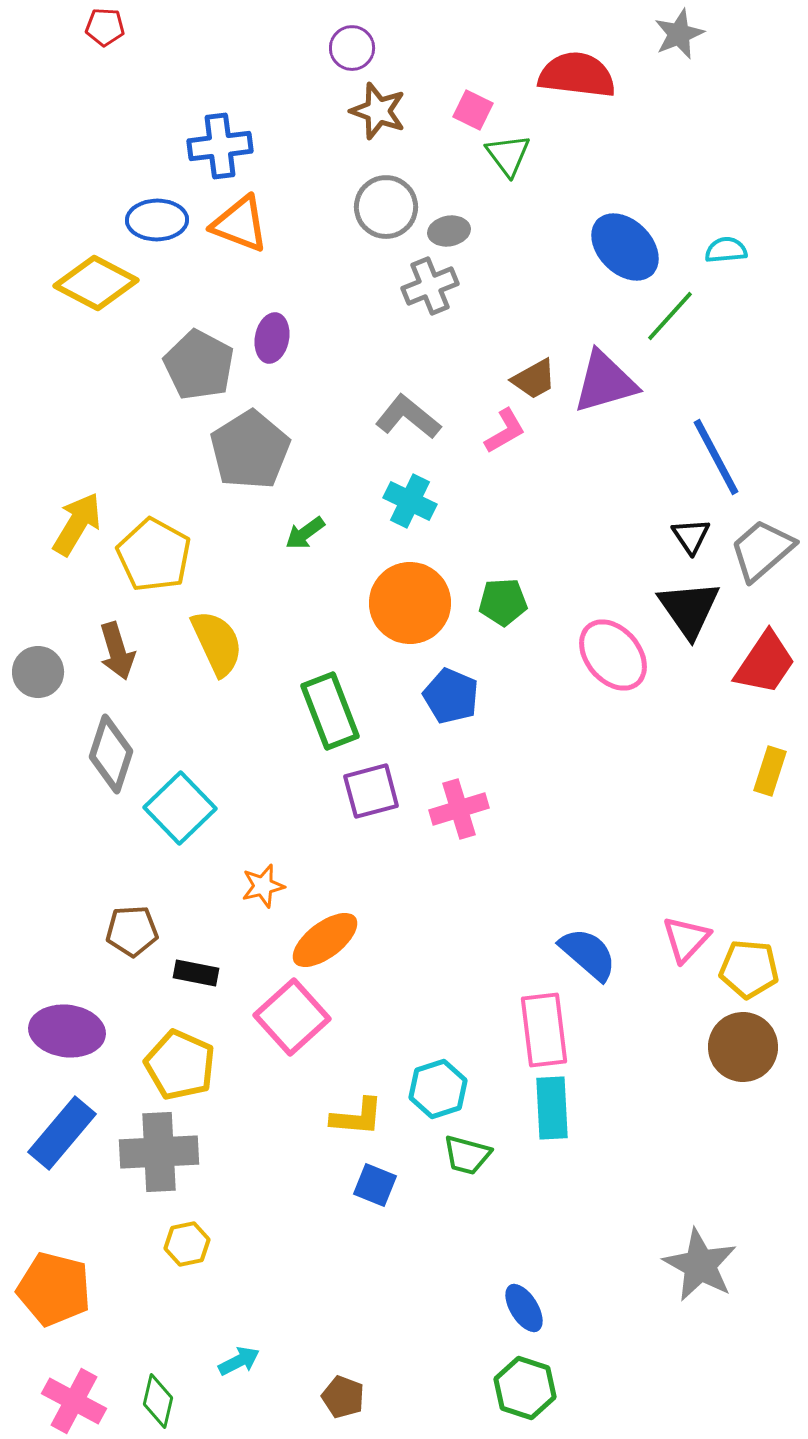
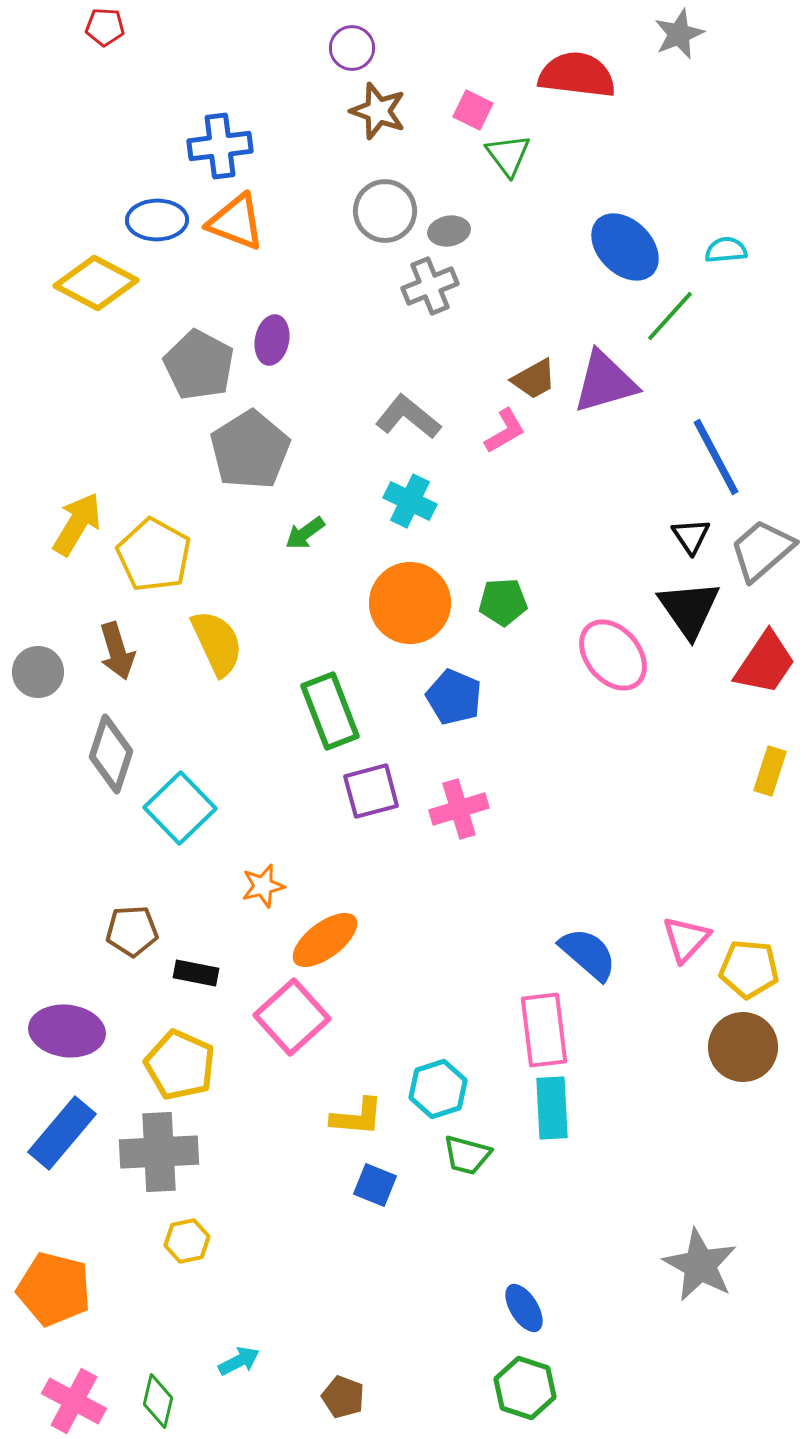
gray circle at (386, 207): moved 1 px left, 4 px down
orange triangle at (240, 224): moved 4 px left, 2 px up
purple ellipse at (272, 338): moved 2 px down
blue pentagon at (451, 696): moved 3 px right, 1 px down
yellow hexagon at (187, 1244): moved 3 px up
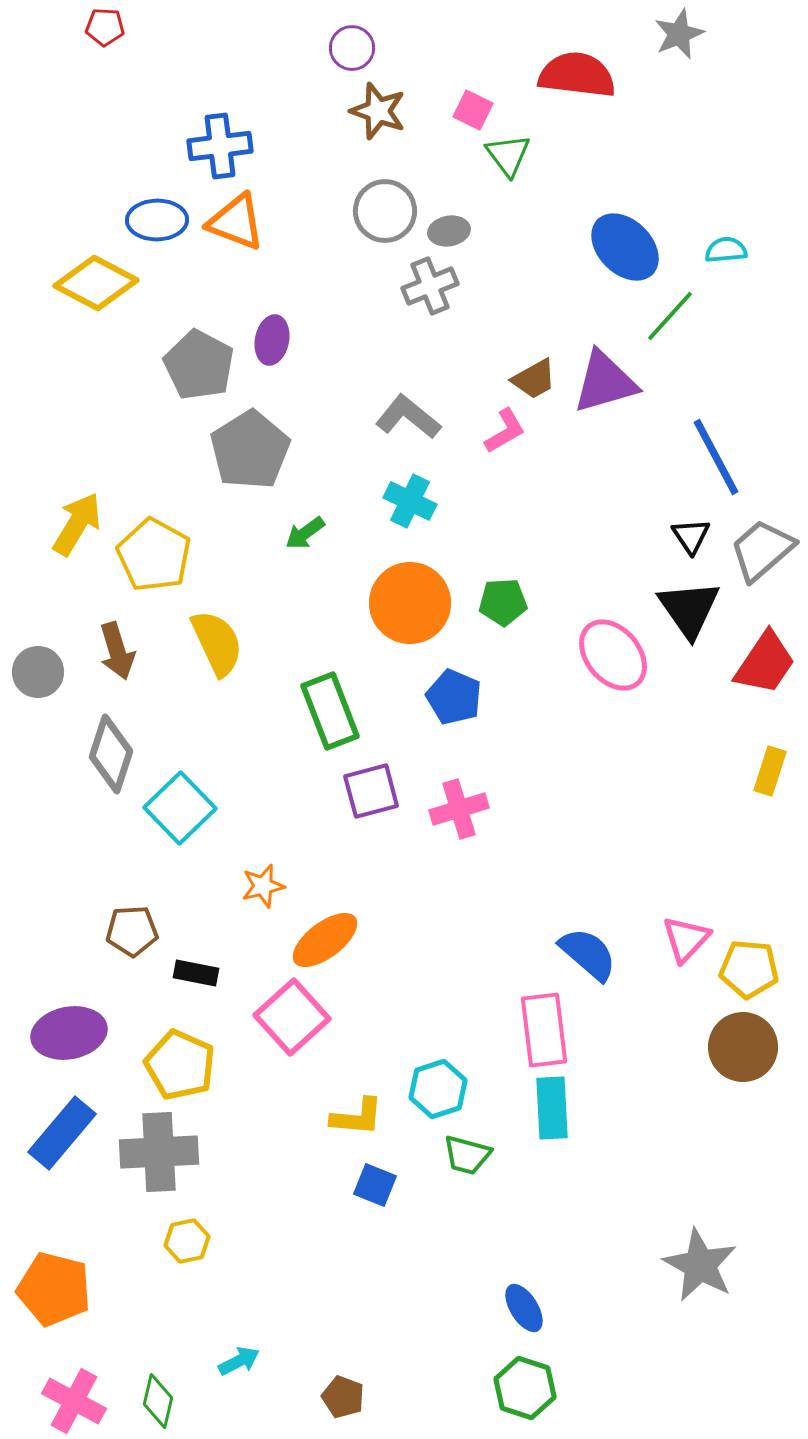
purple ellipse at (67, 1031): moved 2 px right, 2 px down; rotated 18 degrees counterclockwise
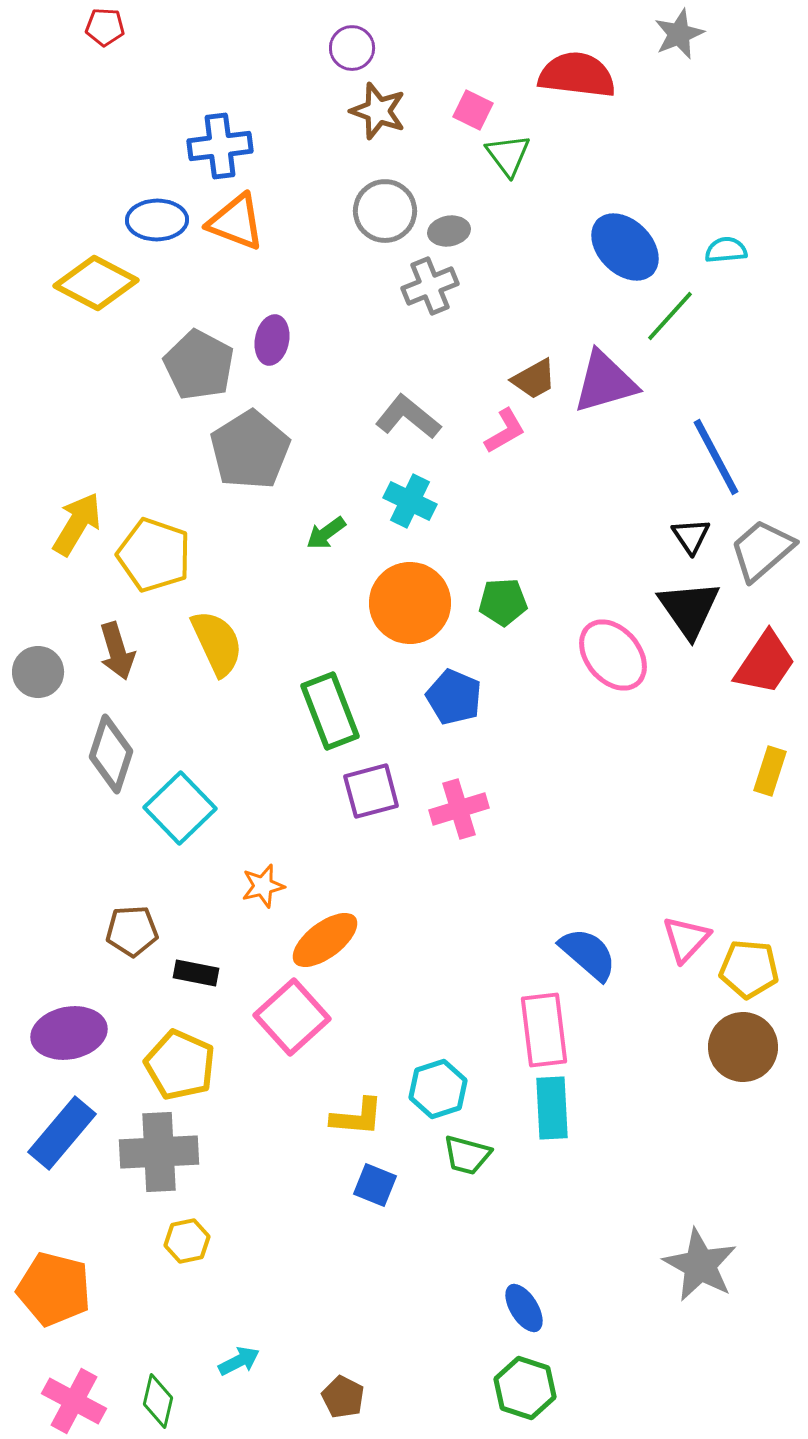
green arrow at (305, 533): moved 21 px right
yellow pentagon at (154, 555): rotated 10 degrees counterclockwise
brown pentagon at (343, 1397): rotated 6 degrees clockwise
